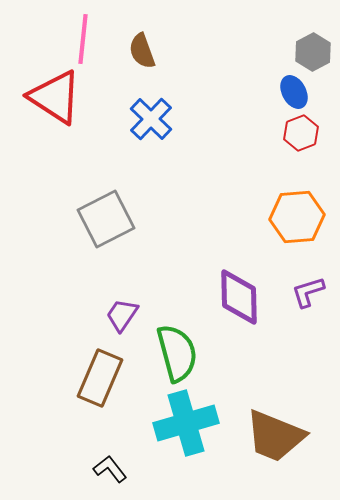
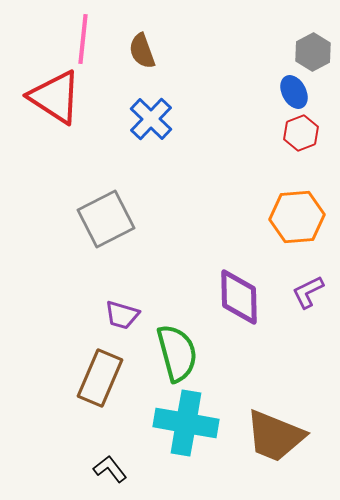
purple L-shape: rotated 9 degrees counterclockwise
purple trapezoid: rotated 108 degrees counterclockwise
cyan cross: rotated 26 degrees clockwise
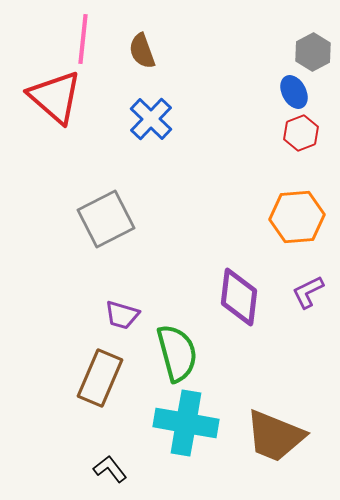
red triangle: rotated 8 degrees clockwise
purple diamond: rotated 8 degrees clockwise
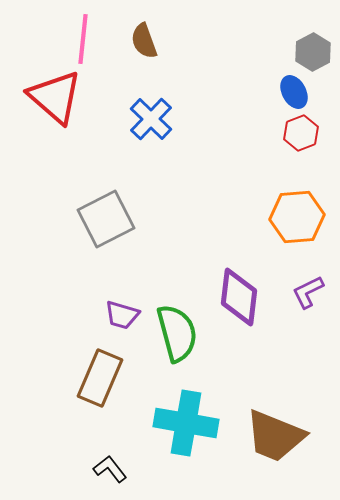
brown semicircle: moved 2 px right, 10 px up
green semicircle: moved 20 px up
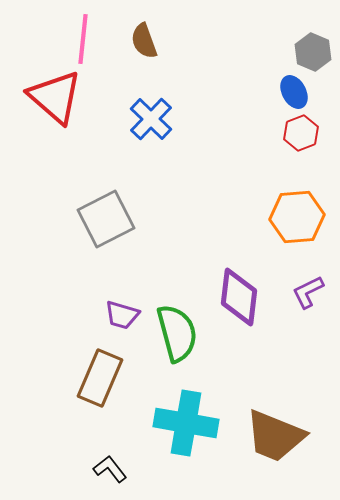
gray hexagon: rotated 9 degrees counterclockwise
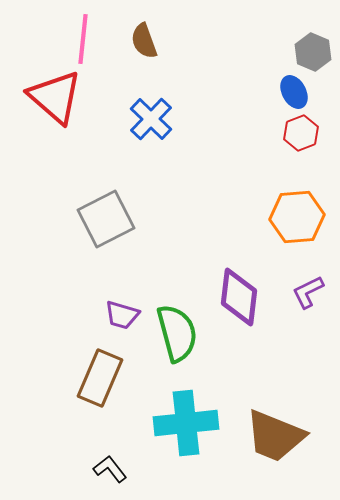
cyan cross: rotated 16 degrees counterclockwise
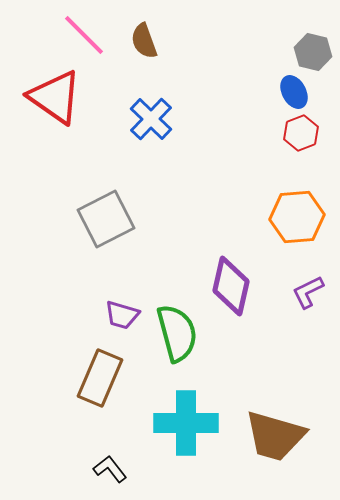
pink line: moved 1 px right, 4 px up; rotated 51 degrees counterclockwise
gray hexagon: rotated 9 degrees counterclockwise
red triangle: rotated 6 degrees counterclockwise
purple diamond: moved 8 px left, 11 px up; rotated 6 degrees clockwise
cyan cross: rotated 6 degrees clockwise
brown trapezoid: rotated 6 degrees counterclockwise
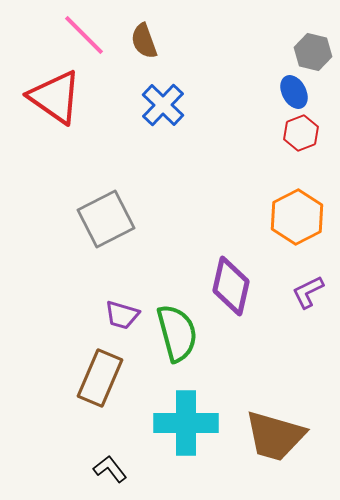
blue cross: moved 12 px right, 14 px up
orange hexagon: rotated 22 degrees counterclockwise
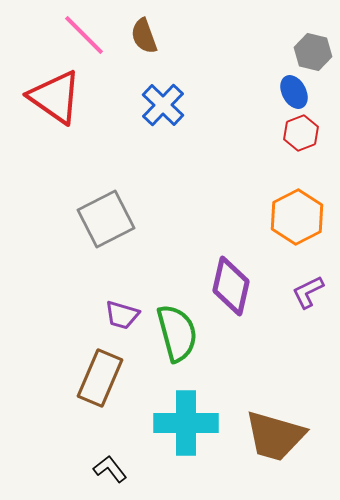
brown semicircle: moved 5 px up
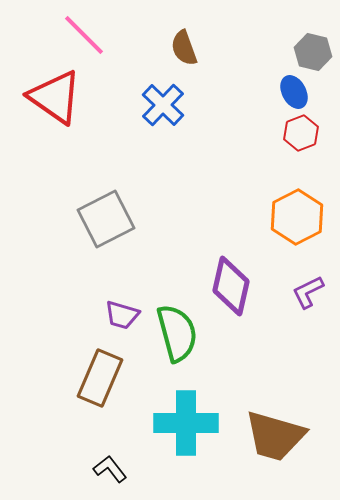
brown semicircle: moved 40 px right, 12 px down
